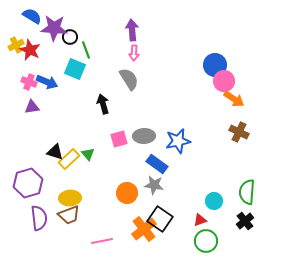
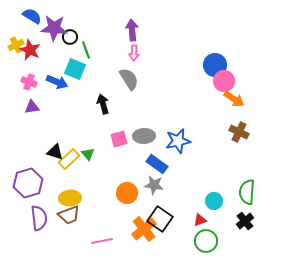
blue arrow: moved 10 px right
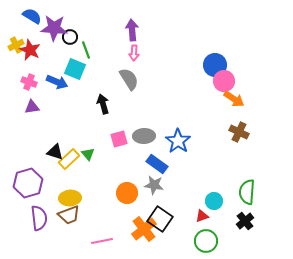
blue star: rotated 25 degrees counterclockwise
red triangle: moved 2 px right, 4 px up
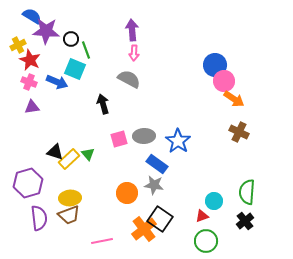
purple star: moved 8 px left, 3 px down
black circle: moved 1 px right, 2 px down
yellow cross: moved 2 px right
red star: moved 10 px down
gray semicircle: rotated 30 degrees counterclockwise
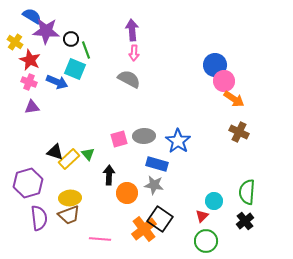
yellow cross: moved 3 px left, 3 px up; rotated 28 degrees counterclockwise
black arrow: moved 6 px right, 71 px down; rotated 18 degrees clockwise
blue rectangle: rotated 20 degrees counterclockwise
red triangle: rotated 24 degrees counterclockwise
pink line: moved 2 px left, 2 px up; rotated 15 degrees clockwise
